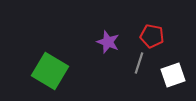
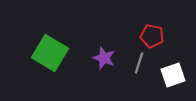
purple star: moved 4 px left, 16 px down
green square: moved 18 px up
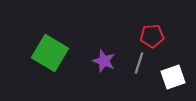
red pentagon: rotated 15 degrees counterclockwise
purple star: moved 3 px down
white square: moved 2 px down
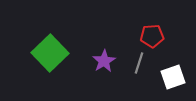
green square: rotated 15 degrees clockwise
purple star: rotated 20 degrees clockwise
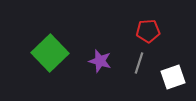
red pentagon: moved 4 px left, 5 px up
purple star: moved 4 px left; rotated 25 degrees counterclockwise
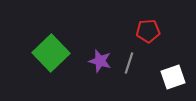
green square: moved 1 px right
gray line: moved 10 px left
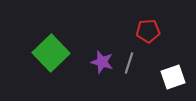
purple star: moved 2 px right, 1 px down
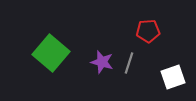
green square: rotated 6 degrees counterclockwise
